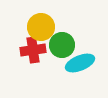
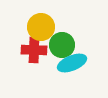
red cross: moved 1 px right; rotated 10 degrees clockwise
cyan ellipse: moved 8 px left
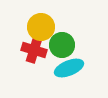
red cross: rotated 15 degrees clockwise
cyan ellipse: moved 3 px left, 5 px down
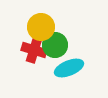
green circle: moved 7 px left
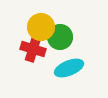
green circle: moved 5 px right, 8 px up
red cross: moved 1 px left, 1 px up
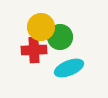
red cross: moved 1 px right, 1 px down; rotated 20 degrees counterclockwise
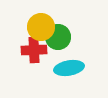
green circle: moved 2 px left
cyan ellipse: rotated 12 degrees clockwise
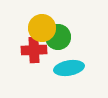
yellow circle: moved 1 px right, 1 px down
